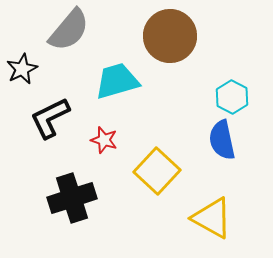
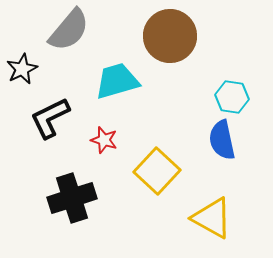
cyan hexagon: rotated 20 degrees counterclockwise
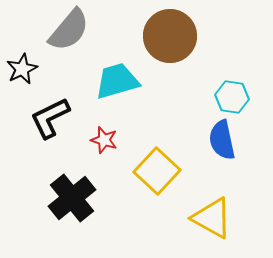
black cross: rotated 21 degrees counterclockwise
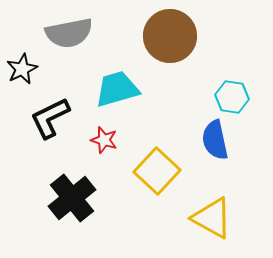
gray semicircle: moved 3 px down; rotated 39 degrees clockwise
cyan trapezoid: moved 8 px down
blue semicircle: moved 7 px left
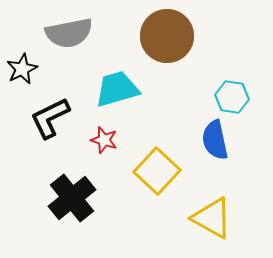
brown circle: moved 3 px left
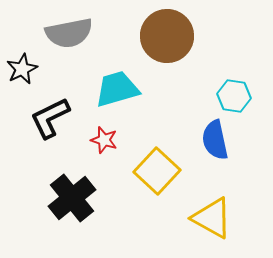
cyan hexagon: moved 2 px right, 1 px up
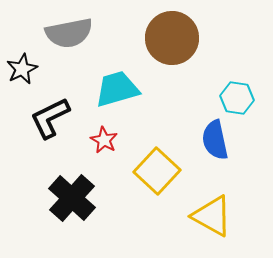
brown circle: moved 5 px right, 2 px down
cyan hexagon: moved 3 px right, 2 px down
red star: rotated 12 degrees clockwise
black cross: rotated 9 degrees counterclockwise
yellow triangle: moved 2 px up
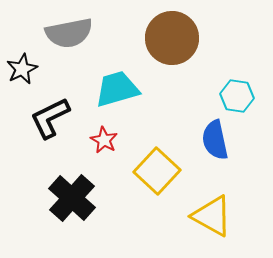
cyan hexagon: moved 2 px up
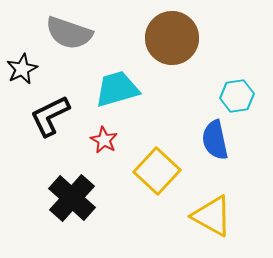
gray semicircle: rotated 30 degrees clockwise
cyan hexagon: rotated 16 degrees counterclockwise
black L-shape: moved 2 px up
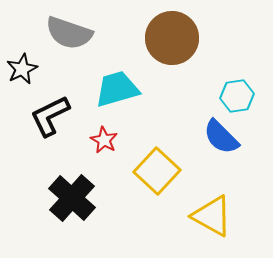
blue semicircle: moved 6 px right, 3 px up; rotated 33 degrees counterclockwise
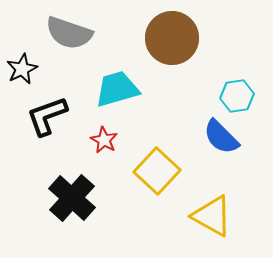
black L-shape: moved 3 px left; rotated 6 degrees clockwise
